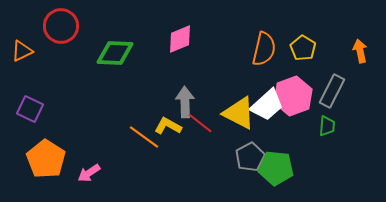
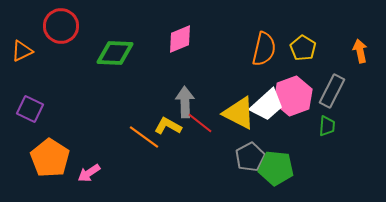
orange pentagon: moved 4 px right, 1 px up
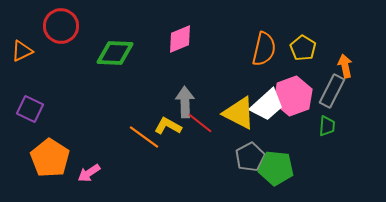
orange arrow: moved 15 px left, 15 px down
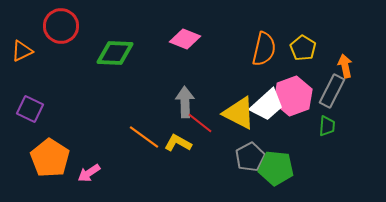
pink diamond: moved 5 px right; rotated 44 degrees clockwise
yellow L-shape: moved 10 px right, 17 px down
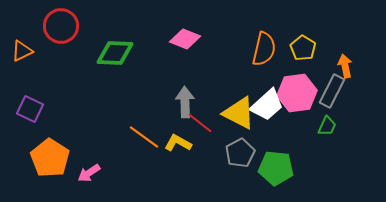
pink hexagon: moved 4 px right, 3 px up; rotated 12 degrees clockwise
green trapezoid: rotated 20 degrees clockwise
gray pentagon: moved 10 px left, 4 px up
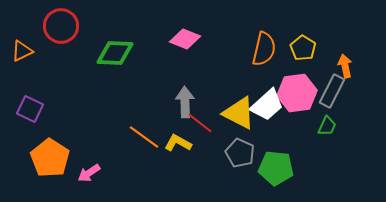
gray pentagon: rotated 20 degrees counterclockwise
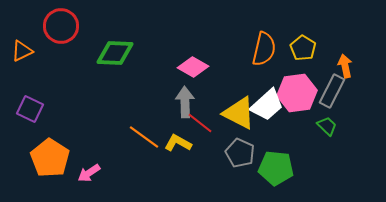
pink diamond: moved 8 px right, 28 px down; rotated 8 degrees clockwise
green trapezoid: rotated 70 degrees counterclockwise
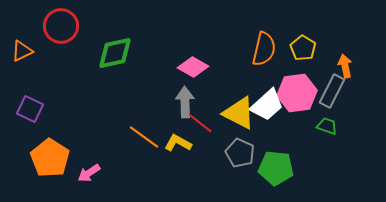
green diamond: rotated 15 degrees counterclockwise
green trapezoid: rotated 25 degrees counterclockwise
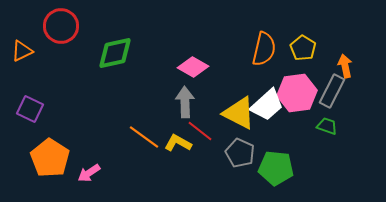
red line: moved 8 px down
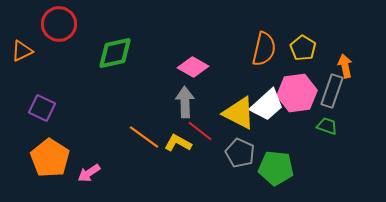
red circle: moved 2 px left, 2 px up
gray rectangle: rotated 8 degrees counterclockwise
purple square: moved 12 px right, 1 px up
